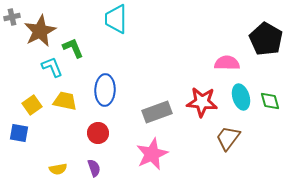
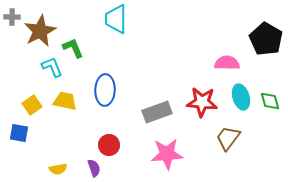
gray cross: rotated 14 degrees clockwise
red circle: moved 11 px right, 12 px down
pink star: moved 15 px right; rotated 20 degrees clockwise
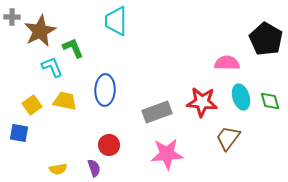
cyan trapezoid: moved 2 px down
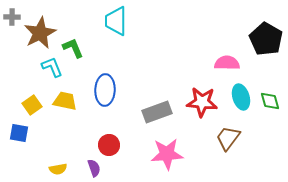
brown star: moved 2 px down
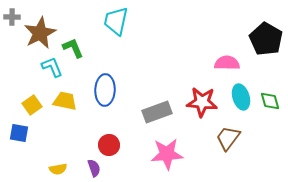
cyan trapezoid: rotated 12 degrees clockwise
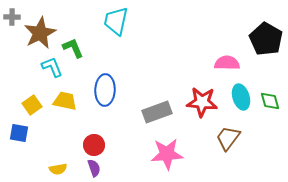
red circle: moved 15 px left
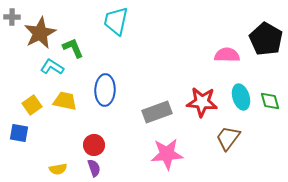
pink semicircle: moved 8 px up
cyan L-shape: rotated 35 degrees counterclockwise
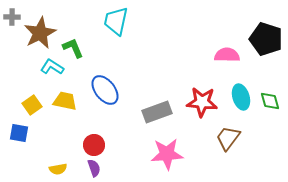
black pentagon: rotated 12 degrees counterclockwise
blue ellipse: rotated 40 degrees counterclockwise
